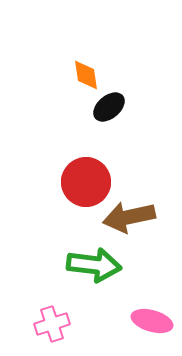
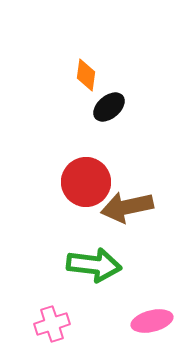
orange diamond: rotated 16 degrees clockwise
brown arrow: moved 2 px left, 10 px up
pink ellipse: rotated 30 degrees counterclockwise
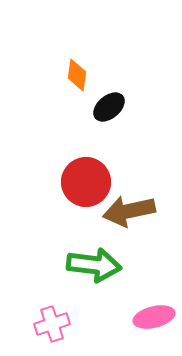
orange diamond: moved 9 px left
brown arrow: moved 2 px right, 4 px down
pink ellipse: moved 2 px right, 4 px up
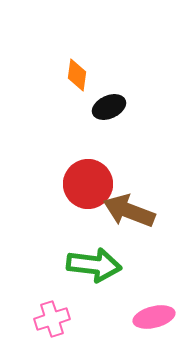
black ellipse: rotated 16 degrees clockwise
red circle: moved 2 px right, 2 px down
brown arrow: rotated 33 degrees clockwise
pink cross: moved 5 px up
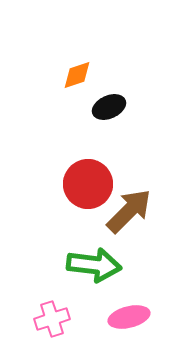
orange diamond: rotated 64 degrees clockwise
brown arrow: rotated 114 degrees clockwise
pink ellipse: moved 25 px left
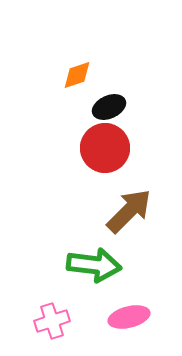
red circle: moved 17 px right, 36 px up
pink cross: moved 2 px down
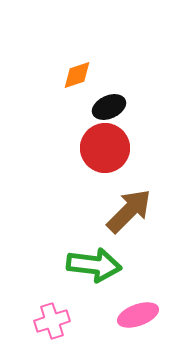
pink ellipse: moved 9 px right, 2 px up; rotated 6 degrees counterclockwise
